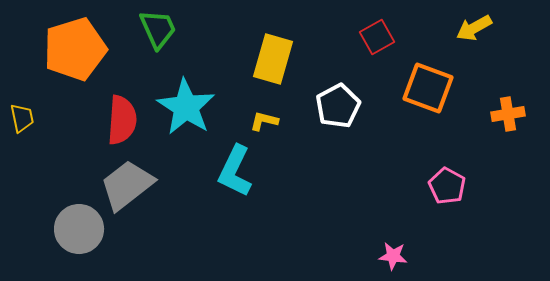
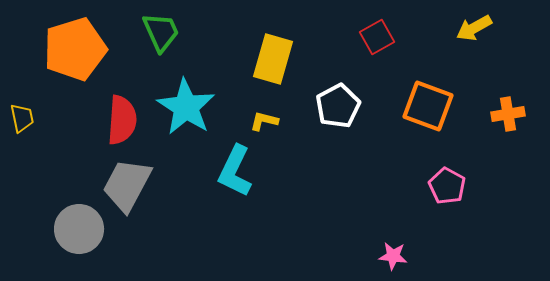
green trapezoid: moved 3 px right, 3 px down
orange square: moved 18 px down
gray trapezoid: rotated 24 degrees counterclockwise
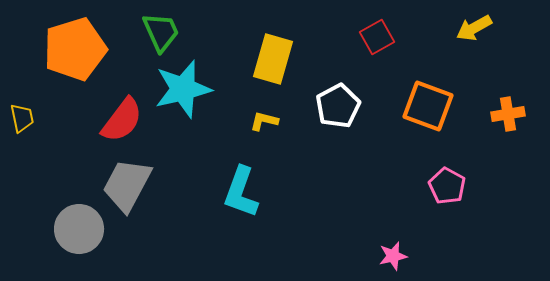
cyan star: moved 3 px left, 18 px up; rotated 26 degrees clockwise
red semicircle: rotated 33 degrees clockwise
cyan L-shape: moved 6 px right, 21 px down; rotated 6 degrees counterclockwise
pink star: rotated 20 degrees counterclockwise
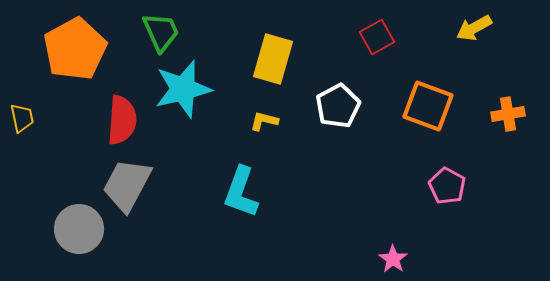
orange pentagon: rotated 12 degrees counterclockwise
red semicircle: rotated 33 degrees counterclockwise
pink star: moved 3 px down; rotated 24 degrees counterclockwise
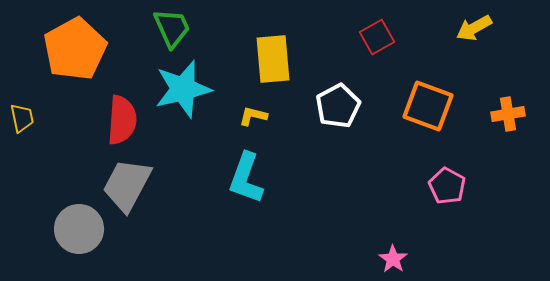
green trapezoid: moved 11 px right, 4 px up
yellow rectangle: rotated 21 degrees counterclockwise
yellow L-shape: moved 11 px left, 5 px up
cyan L-shape: moved 5 px right, 14 px up
